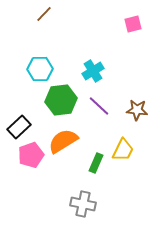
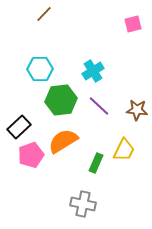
yellow trapezoid: moved 1 px right
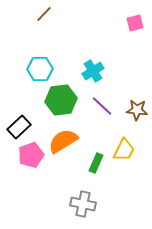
pink square: moved 2 px right, 1 px up
purple line: moved 3 px right
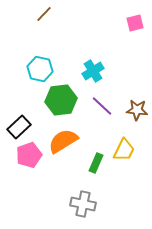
cyan hexagon: rotated 15 degrees clockwise
pink pentagon: moved 2 px left
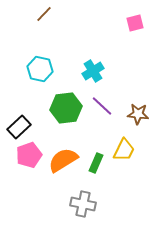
green hexagon: moved 5 px right, 8 px down
brown star: moved 1 px right, 4 px down
orange semicircle: moved 19 px down
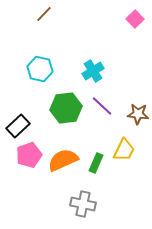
pink square: moved 4 px up; rotated 30 degrees counterclockwise
black rectangle: moved 1 px left, 1 px up
orange semicircle: rotated 8 degrees clockwise
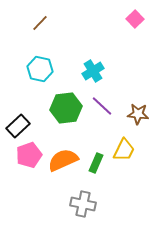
brown line: moved 4 px left, 9 px down
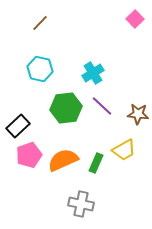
cyan cross: moved 2 px down
yellow trapezoid: rotated 35 degrees clockwise
gray cross: moved 2 px left
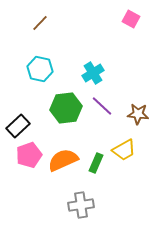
pink square: moved 4 px left; rotated 18 degrees counterclockwise
gray cross: moved 1 px down; rotated 20 degrees counterclockwise
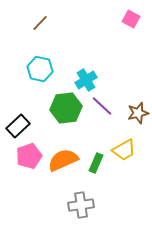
cyan cross: moved 7 px left, 7 px down
brown star: moved 1 px up; rotated 20 degrees counterclockwise
pink pentagon: moved 1 px down
